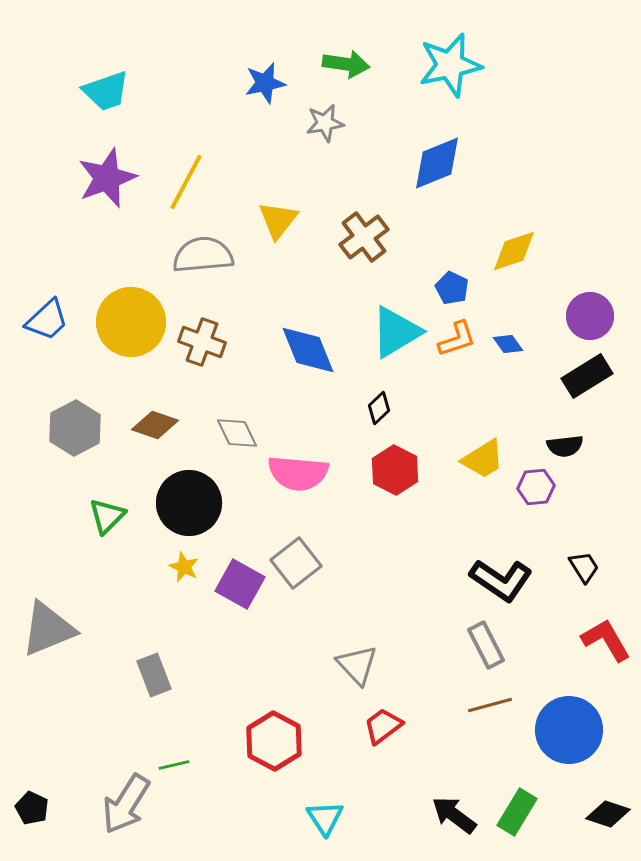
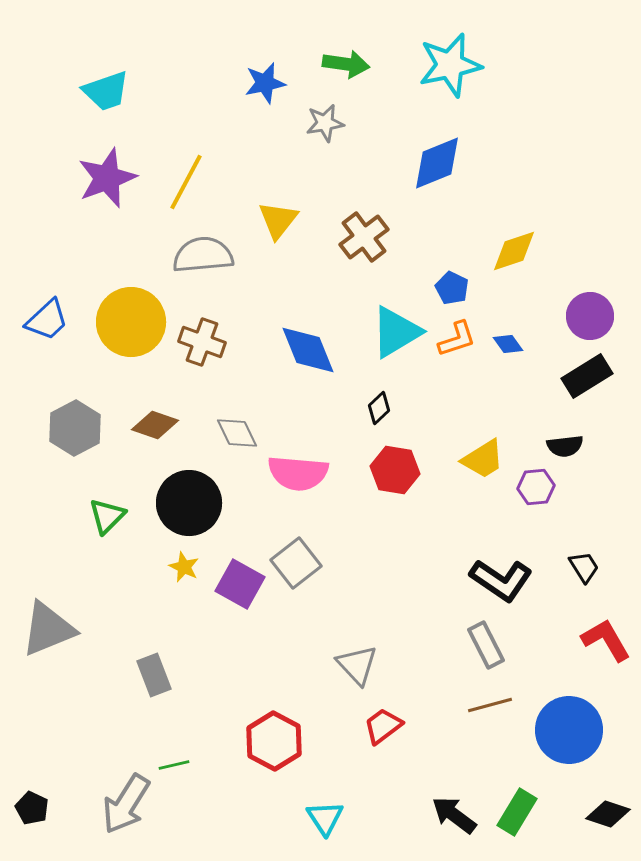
red hexagon at (395, 470): rotated 18 degrees counterclockwise
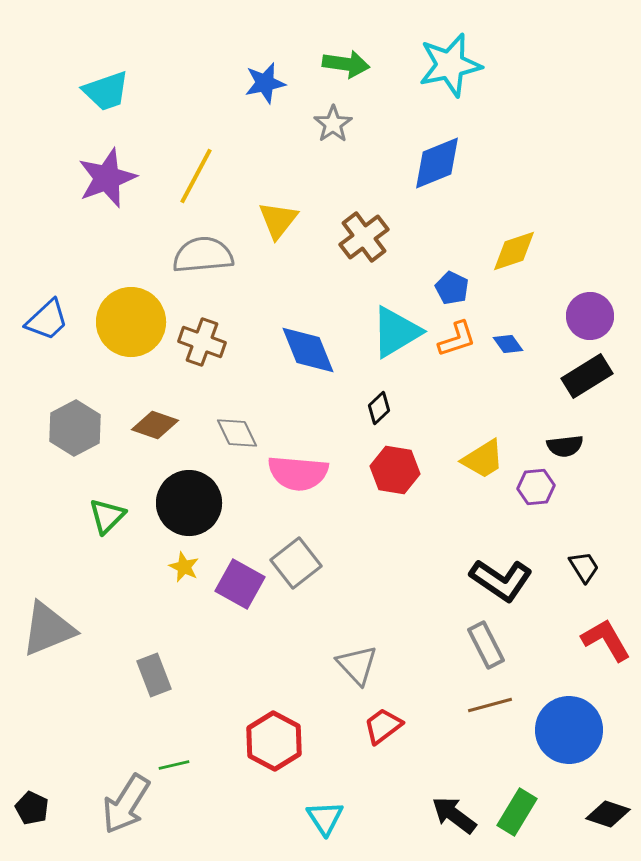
gray star at (325, 123): moved 8 px right, 1 px down; rotated 24 degrees counterclockwise
yellow line at (186, 182): moved 10 px right, 6 px up
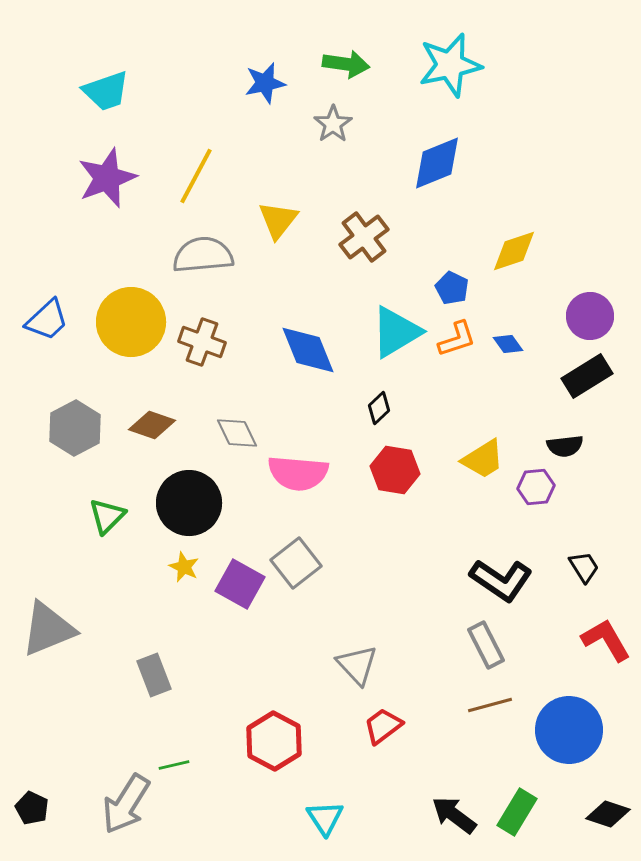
brown diamond at (155, 425): moved 3 px left
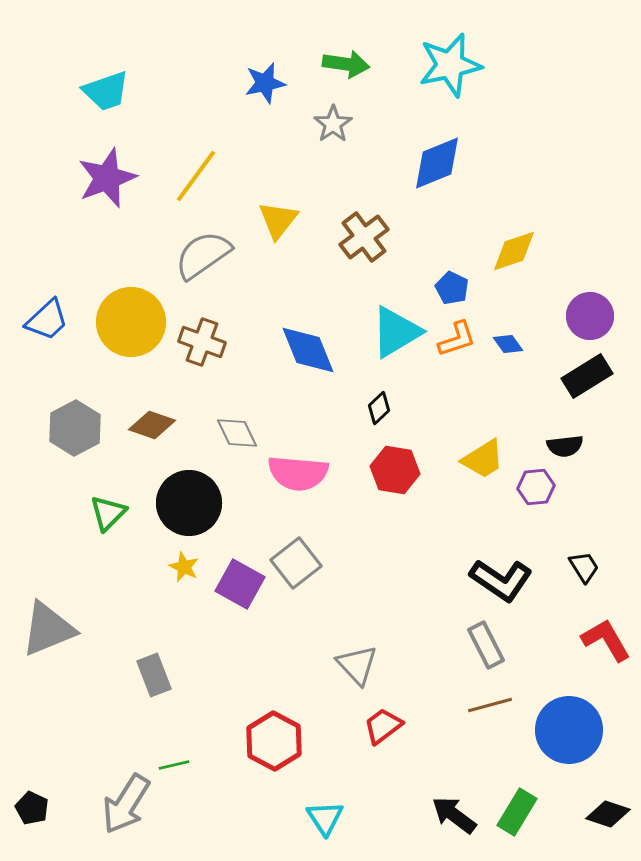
yellow line at (196, 176): rotated 8 degrees clockwise
gray semicircle at (203, 255): rotated 30 degrees counterclockwise
green triangle at (107, 516): moved 1 px right, 3 px up
